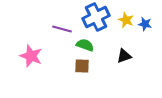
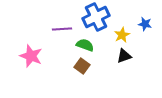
yellow star: moved 4 px left, 15 px down; rotated 21 degrees clockwise
purple line: rotated 18 degrees counterclockwise
brown square: rotated 35 degrees clockwise
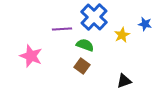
blue cross: moved 2 px left; rotated 20 degrees counterclockwise
black triangle: moved 25 px down
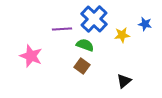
blue cross: moved 2 px down
yellow star: rotated 21 degrees clockwise
black triangle: rotated 21 degrees counterclockwise
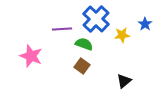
blue cross: moved 2 px right
blue star: rotated 24 degrees clockwise
green semicircle: moved 1 px left, 1 px up
